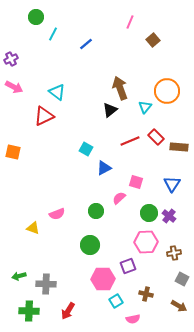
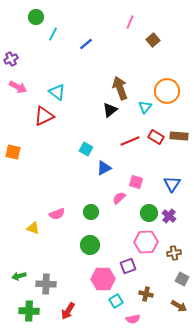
pink arrow at (14, 87): moved 4 px right
red rectangle at (156, 137): rotated 14 degrees counterclockwise
brown rectangle at (179, 147): moved 11 px up
green circle at (96, 211): moved 5 px left, 1 px down
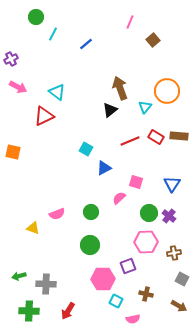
cyan square at (116, 301): rotated 32 degrees counterclockwise
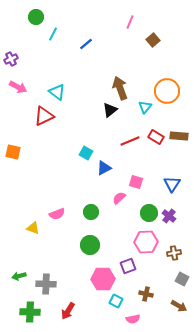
cyan square at (86, 149): moved 4 px down
green cross at (29, 311): moved 1 px right, 1 px down
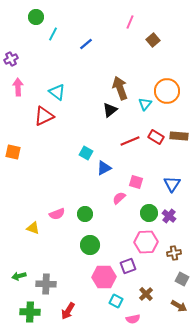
pink arrow at (18, 87): rotated 120 degrees counterclockwise
cyan triangle at (145, 107): moved 3 px up
green circle at (91, 212): moved 6 px left, 2 px down
pink hexagon at (103, 279): moved 1 px right, 2 px up
brown cross at (146, 294): rotated 32 degrees clockwise
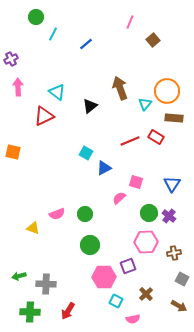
black triangle at (110, 110): moved 20 px left, 4 px up
brown rectangle at (179, 136): moved 5 px left, 18 px up
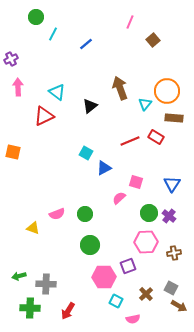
gray square at (182, 279): moved 11 px left, 9 px down
green cross at (30, 312): moved 4 px up
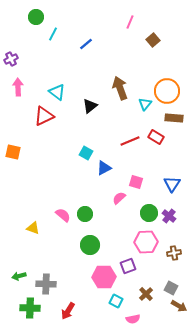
pink semicircle at (57, 214): moved 6 px right, 1 px down; rotated 119 degrees counterclockwise
